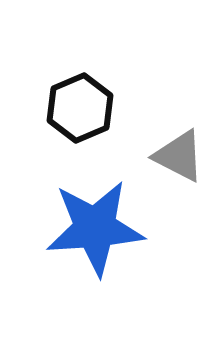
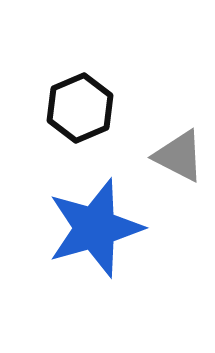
blue star: rotated 12 degrees counterclockwise
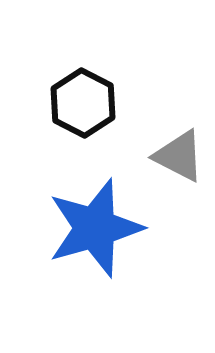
black hexagon: moved 3 px right, 5 px up; rotated 10 degrees counterclockwise
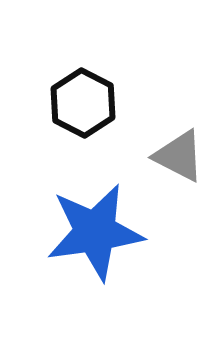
blue star: moved 4 px down; rotated 8 degrees clockwise
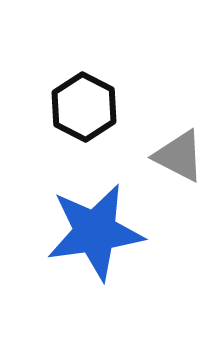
black hexagon: moved 1 px right, 4 px down
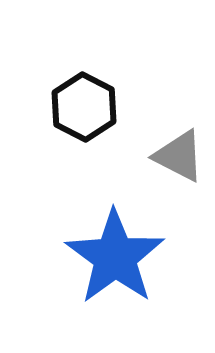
blue star: moved 20 px right, 25 px down; rotated 28 degrees counterclockwise
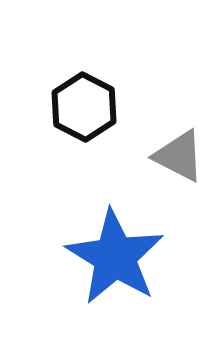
blue star: rotated 4 degrees counterclockwise
